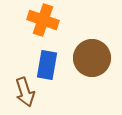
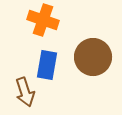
brown circle: moved 1 px right, 1 px up
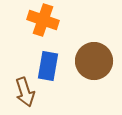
brown circle: moved 1 px right, 4 px down
blue rectangle: moved 1 px right, 1 px down
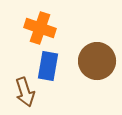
orange cross: moved 3 px left, 8 px down
brown circle: moved 3 px right
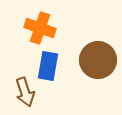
brown circle: moved 1 px right, 1 px up
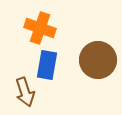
blue rectangle: moved 1 px left, 1 px up
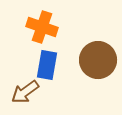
orange cross: moved 2 px right, 1 px up
brown arrow: rotated 72 degrees clockwise
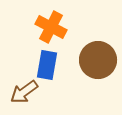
orange cross: moved 9 px right; rotated 8 degrees clockwise
brown arrow: moved 1 px left
